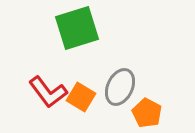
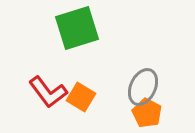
gray ellipse: moved 23 px right
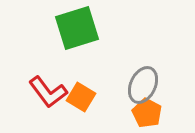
gray ellipse: moved 2 px up
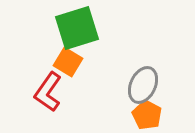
red L-shape: rotated 72 degrees clockwise
orange square: moved 13 px left, 35 px up
orange pentagon: moved 2 px down
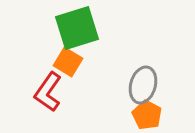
gray ellipse: rotated 9 degrees counterclockwise
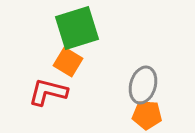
red L-shape: rotated 69 degrees clockwise
orange pentagon: rotated 24 degrees counterclockwise
